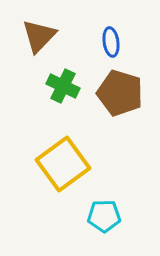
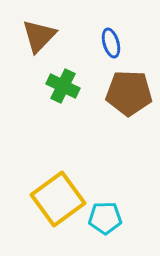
blue ellipse: moved 1 px down; rotated 8 degrees counterclockwise
brown pentagon: moved 9 px right; rotated 15 degrees counterclockwise
yellow square: moved 5 px left, 35 px down
cyan pentagon: moved 1 px right, 2 px down
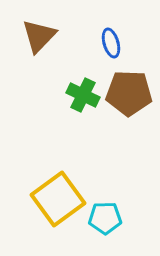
green cross: moved 20 px right, 9 px down
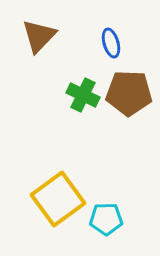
cyan pentagon: moved 1 px right, 1 px down
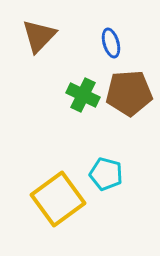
brown pentagon: rotated 6 degrees counterclockwise
cyan pentagon: moved 45 px up; rotated 16 degrees clockwise
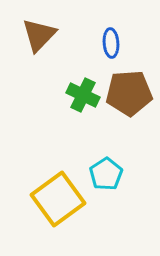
brown triangle: moved 1 px up
blue ellipse: rotated 12 degrees clockwise
cyan pentagon: rotated 24 degrees clockwise
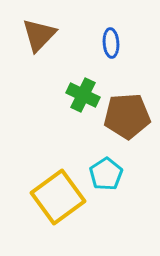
brown pentagon: moved 2 px left, 23 px down
yellow square: moved 2 px up
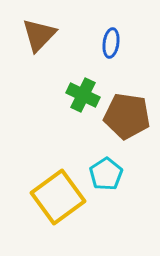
blue ellipse: rotated 12 degrees clockwise
brown pentagon: rotated 12 degrees clockwise
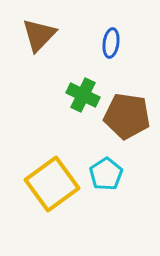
yellow square: moved 6 px left, 13 px up
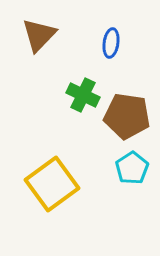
cyan pentagon: moved 26 px right, 6 px up
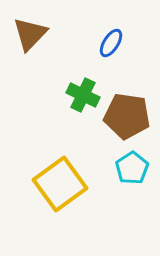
brown triangle: moved 9 px left, 1 px up
blue ellipse: rotated 24 degrees clockwise
yellow square: moved 8 px right
